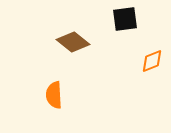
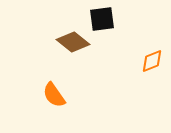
black square: moved 23 px left
orange semicircle: rotated 32 degrees counterclockwise
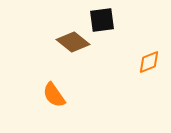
black square: moved 1 px down
orange diamond: moved 3 px left, 1 px down
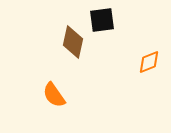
brown diamond: rotated 64 degrees clockwise
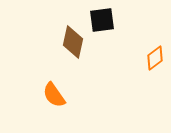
orange diamond: moved 6 px right, 4 px up; rotated 15 degrees counterclockwise
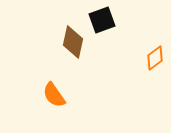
black square: rotated 12 degrees counterclockwise
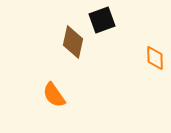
orange diamond: rotated 55 degrees counterclockwise
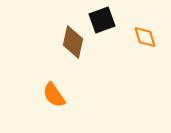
orange diamond: moved 10 px left, 21 px up; rotated 15 degrees counterclockwise
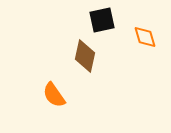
black square: rotated 8 degrees clockwise
brown diamond: moved 12 px right, 14 px down
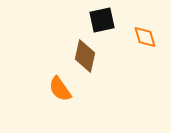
orange semicircle: moved 6 px right, 6 px up
